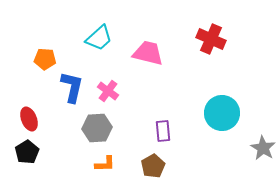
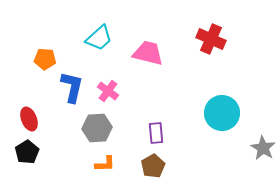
purple rectangle: moved 7 px left, 2 px down
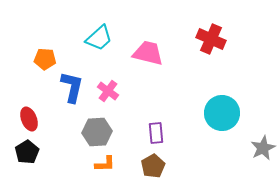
gray hexagon: moved 4 px down
gray star: rotated 15 degrees clockwise
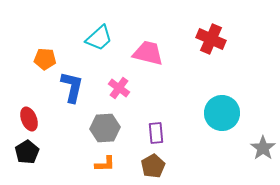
pink cross: moved 11 px right, 3 px up
gray hexagon: moved 8 px right, 4 px up
gray star: rotated 10 degrees counterclockwise
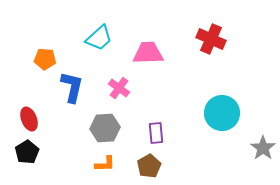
pink trapezoid: rotated 16 degrees counterclockwise
brown pentagon: moved 4 px left
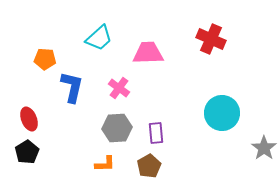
gray hexagon: moved 12 px right
gray star: moved 1 px right
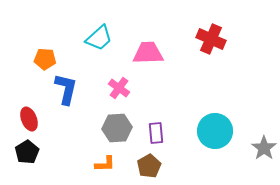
blue L-shape: moved 6 px left, 2 px down
cyan circle: moved 7 px left, 18 px down
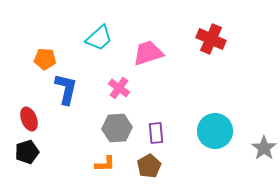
pink trapezoid: rotated 16 degrees counterclockwise
black pentagon: rotated 15 degrees clockwise
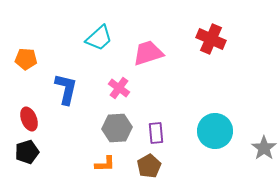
orange pentagon: moved 19 px left
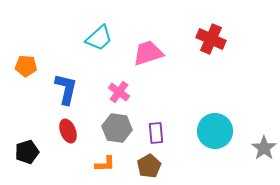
orange pentagon: moved 7 px down
pink cross: moved 4 px down
red ellipse: moved 39 px right, 12 px down
gray hexagon: rotated 12 degrees clockwise
